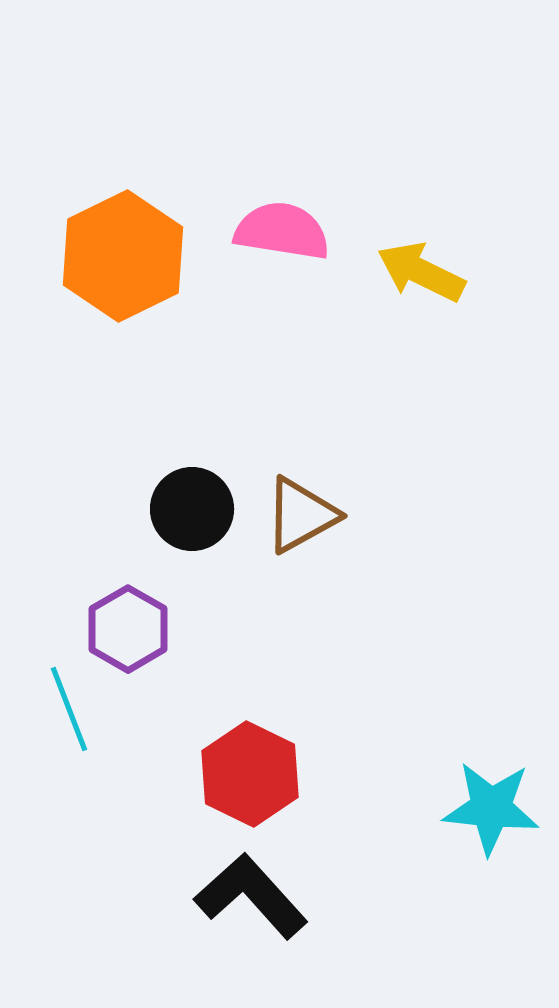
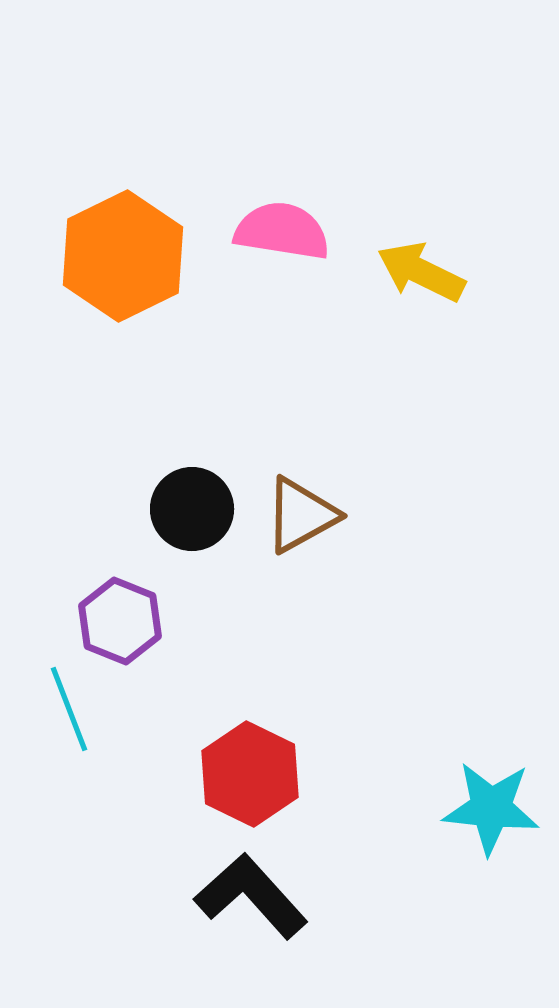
purple hexagon: moved 8 px left, 8 px up; rotated 8 degrees counterclockwise
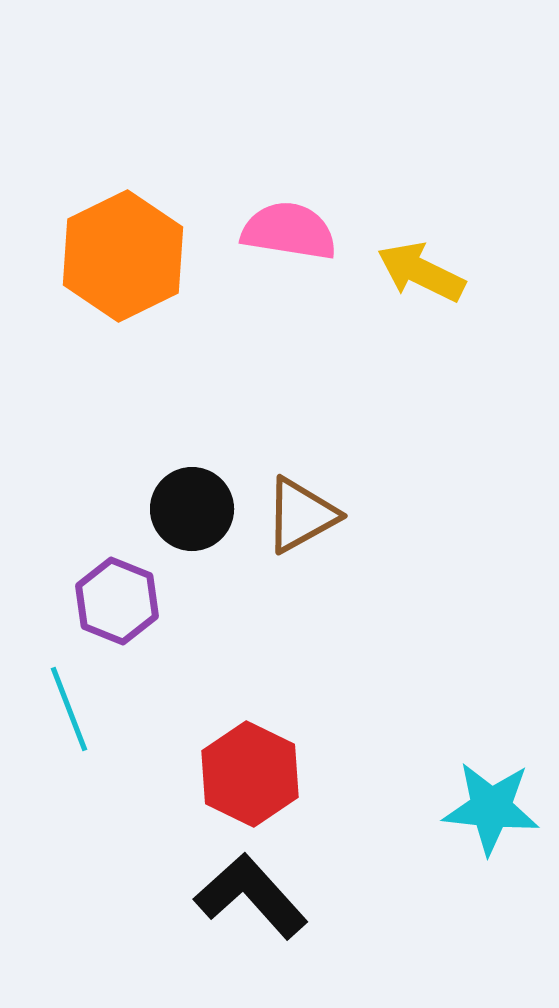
pink semicircle: moved 7 px right
purple hexagon: moved 3 px left, 20 px up
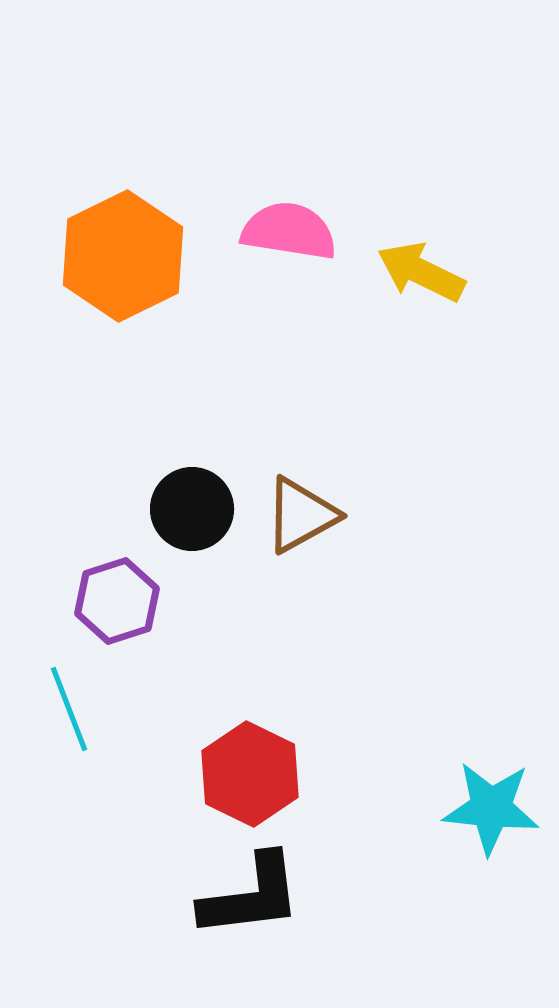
purple hexagon: rotated 20 degrees clockwise
black L-shape: rotated 125 degrees clockwise
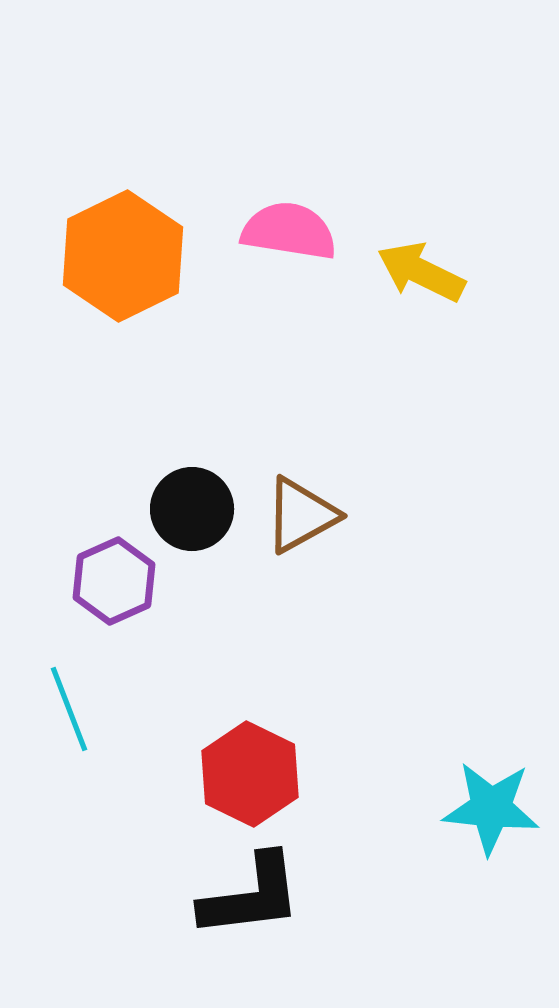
purple hexagon: moved 3 px left, 20 px up; rotated 6 degrees counterclockwise
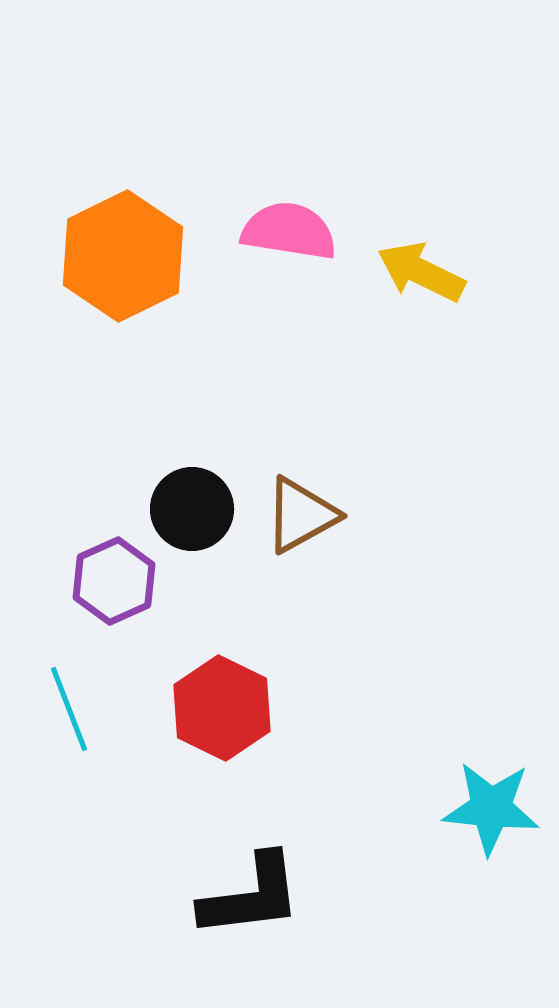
red hexagon: moved 28 px left, 66 px up
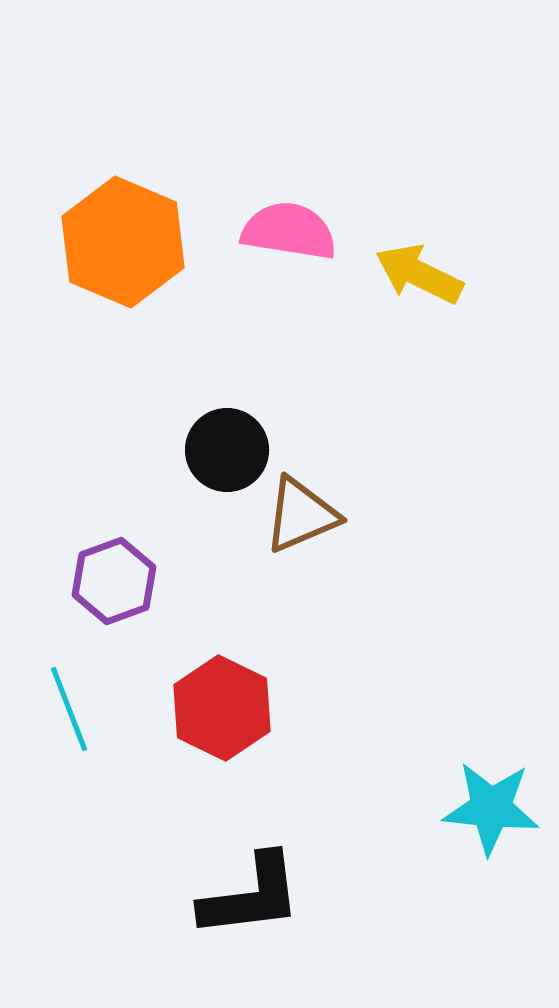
orange hexagon: moved 14 px up; rotated 11 degrees counterclockwise
yellow arrow: moved 2 px left, 2 px down
black circle: moved 35 px right, 59 px up
brown triangle: rotated 6 degrees clockwise
purple hexagon: rotated 4 degrees clockwise
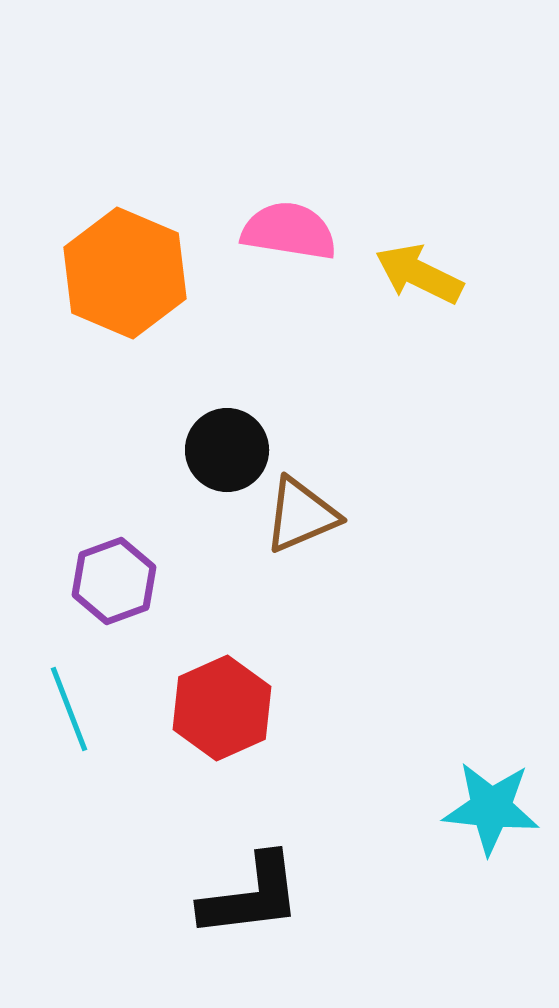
orange hexagon: moved 2 px right, 31 px down
red hexagon: rotated 10 degrees clockwise
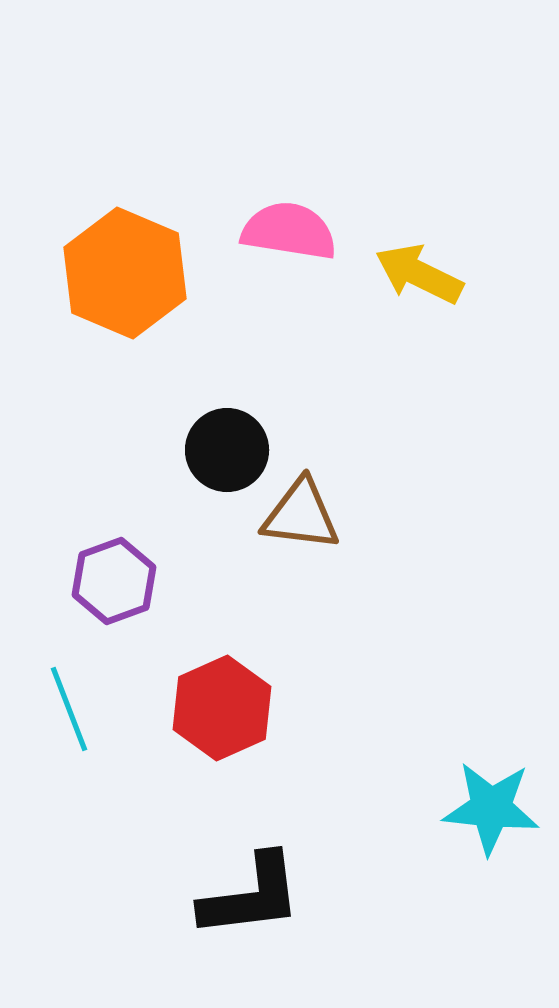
brown triangle: rotated 30 degrees clockwise
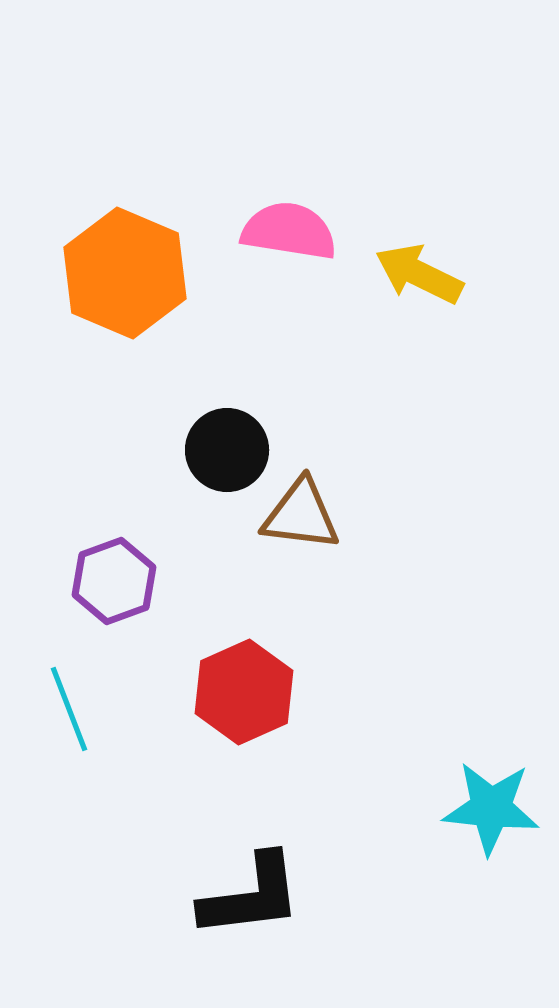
red hexagon: moved 22 px right, 16 px up
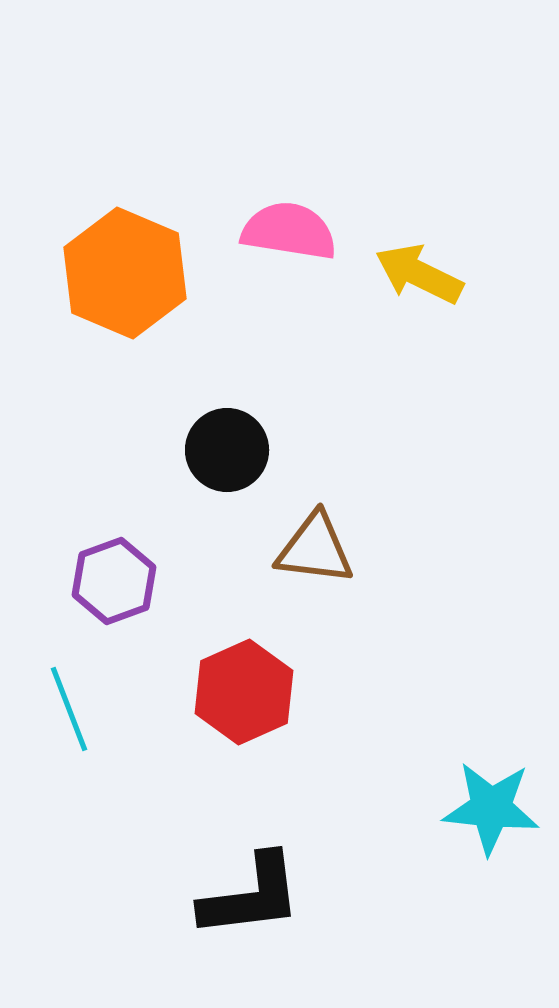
brown triangle: moved 14 px right, 34 px down
